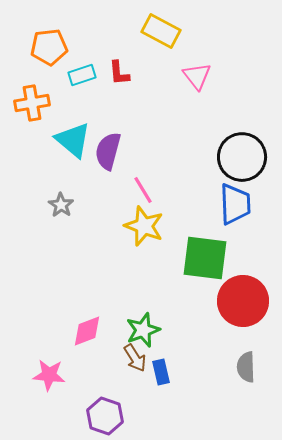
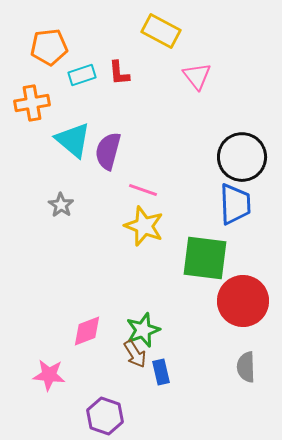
pink line: rotated 40 degrees counterclockwise
brown arrow: moved 4 px up
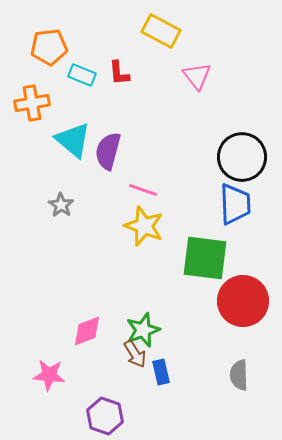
cyan rectangle: rotated 40 degrees clockwise
gray semicircle: moved 7 px left, 8 px down
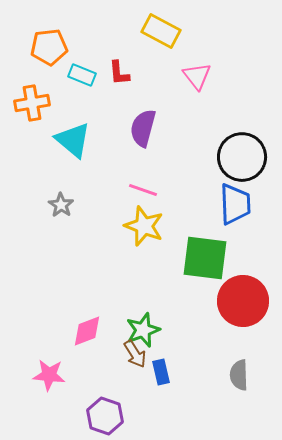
purple semicircle: moved 35 px right, 23 px up
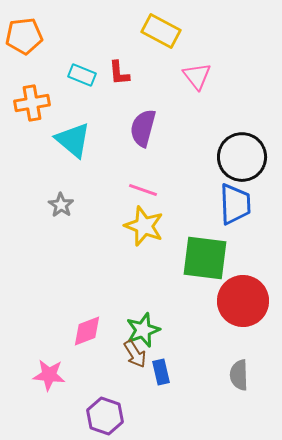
orange pentagon: moved 25 px left, 11 px up
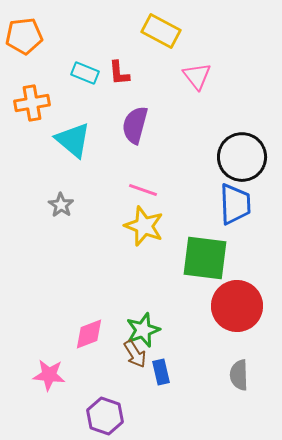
cyan rectangle: moved 3 px right, 2 px up
purple semicircle: moved 8 px left, 3 px up
red circle: moved 6 px left, 5 px down
pink diamond: moved 2 px right, 3 px down
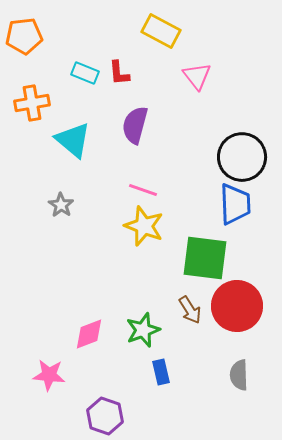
brown arrow: moved 55 px right, 44 px up
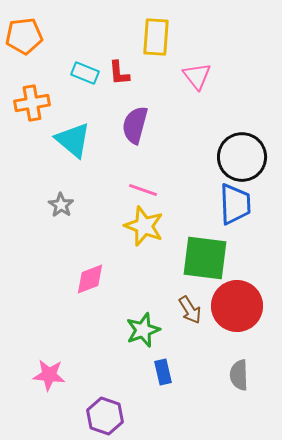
yellow rectangle: moved 5 px left, 6 px down; rotated 66 degrees clockwise
pink diamond: moved 1 px right, 55 px up
blue rectangle: moved 2 px right
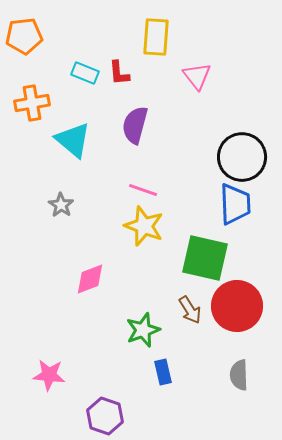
green square: rotated 6 degrees clockwise
